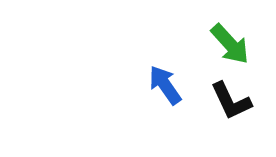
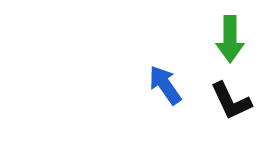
green arrow: moved 5 px up; rotated 42 degrees clockwise
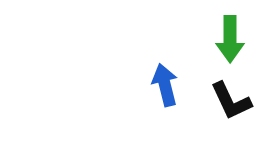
blue arrow: rotated 21 degrees clockwise
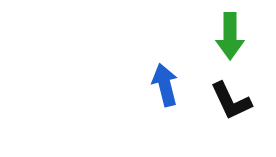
green arrow: moved 3 px up
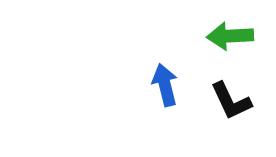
green arrow: rotated 87 degrees clockwise
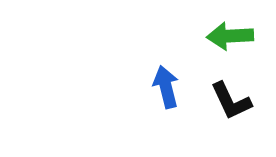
blue arrow: moved 1 px right, 2 px down
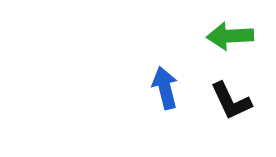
blue arrow: moved 1 px left, 1 px down
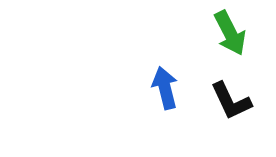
green arrow: moved 3 px up; rotated 114 degrees counterclockwise
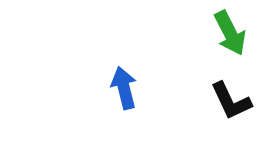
blue arrow: moved 41 px left
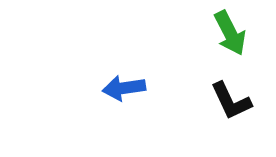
blue arrow: rotated 84 degrees counterclockwise
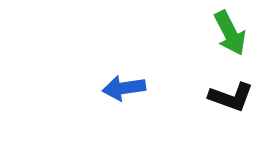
black L-shape: moved 4 px up; rotated 45 degrees counterclockwise
